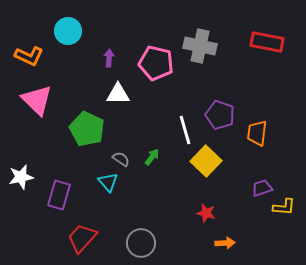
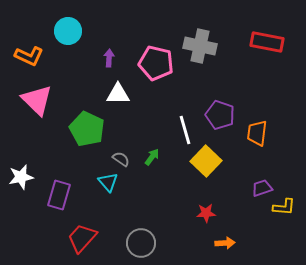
red star: rotated 18 degrees counterclockwise
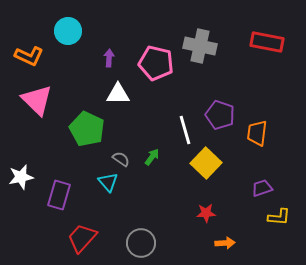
yellow square: moved 2 px down
yellow L-shape: moved 5 px left, 10 px down
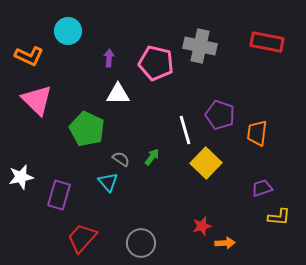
red star: moved 4 px left, 13 px down; rotated 12 degrees counterclockwise
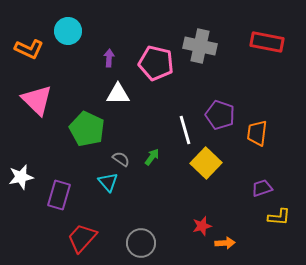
orange L-shape: moved 7 px up
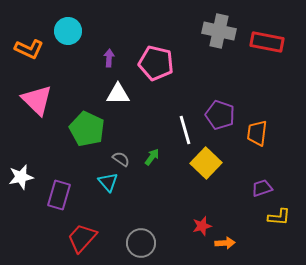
gray cross: moved 19 px right, 15 px up
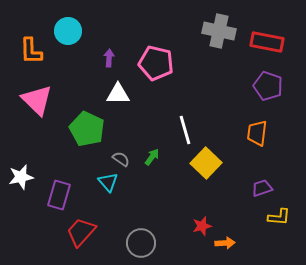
orange L-shape: moved 2 px right, 2 px down; rotated 64 degrees clockwise
purple pentagon: moved 48 px right, 29 px up
red trapezoid: moved 1 px left, 6 px up
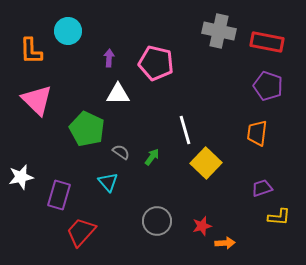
gray semicircle: moved 7 px up
gray circle: moved 16 px right, 22 px up
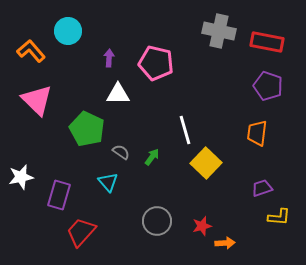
orange L-shape: rotated 140 degrees clockwise
